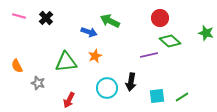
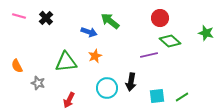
green arrow: rotated 12 degrees clockwise
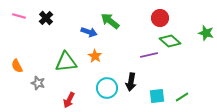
orange star: rotated 16 degrees counterclockwise
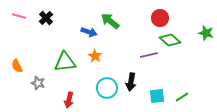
green diamond: moved 1 px up
green triangle: moved 1 px left
red arrow: rotated 14 degrees counterclockwise
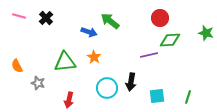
green diamond: rotated 45 degrees counterclockwise
orange star: moved 1 px left, 1 px down
green line: moved 6 px right; rotated 40 degrees counterclockwise
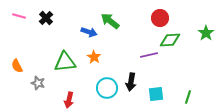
green star: rotated 21 degrees clockwise
cyan square: moved 1 px left, 2 px up
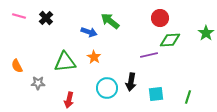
gray star: rotated 16 degrees counterclockwise
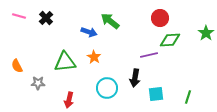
black arrow: moved 4 px right, 4 px up
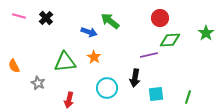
orange semicircle: moved 3 px left
gray star: rotated 24 degrees clockwise
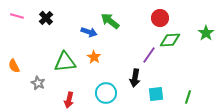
pink line: moved 2 px left
purple line: rotated 42 degrees counterclockwise
cyan circle: moved 1 px left, 5 px down
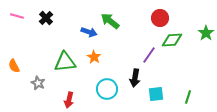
green diamond: moved 2 px right
cyan circle: moved 1 px right, 4 px up
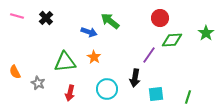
orange semicircle: moved 1 px right, 6 px down
red arrow: moved 1 px right, 7 px up
